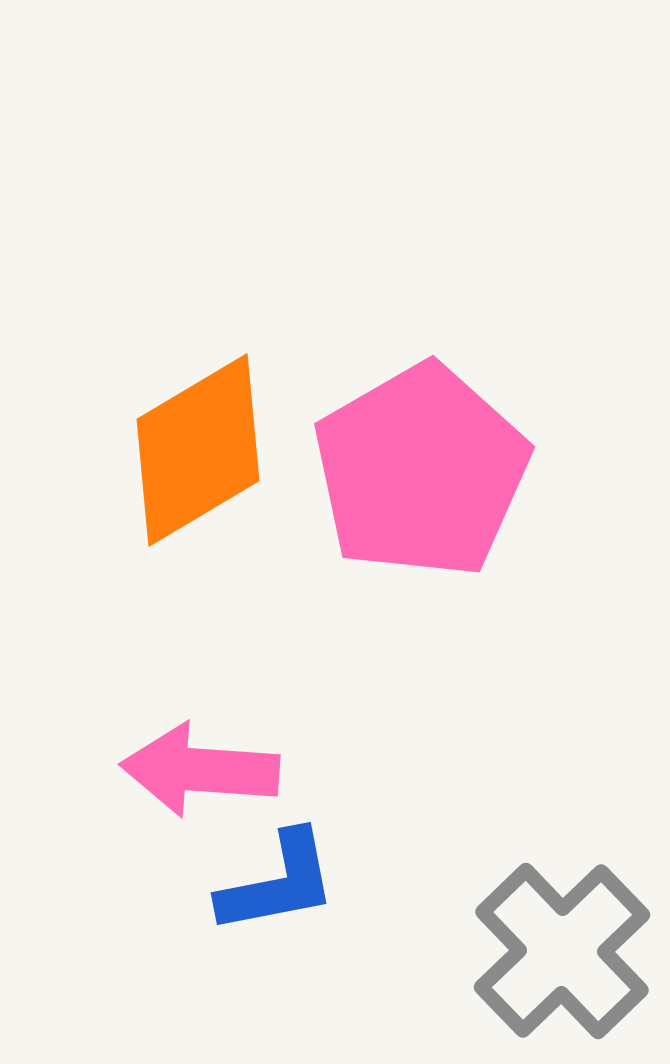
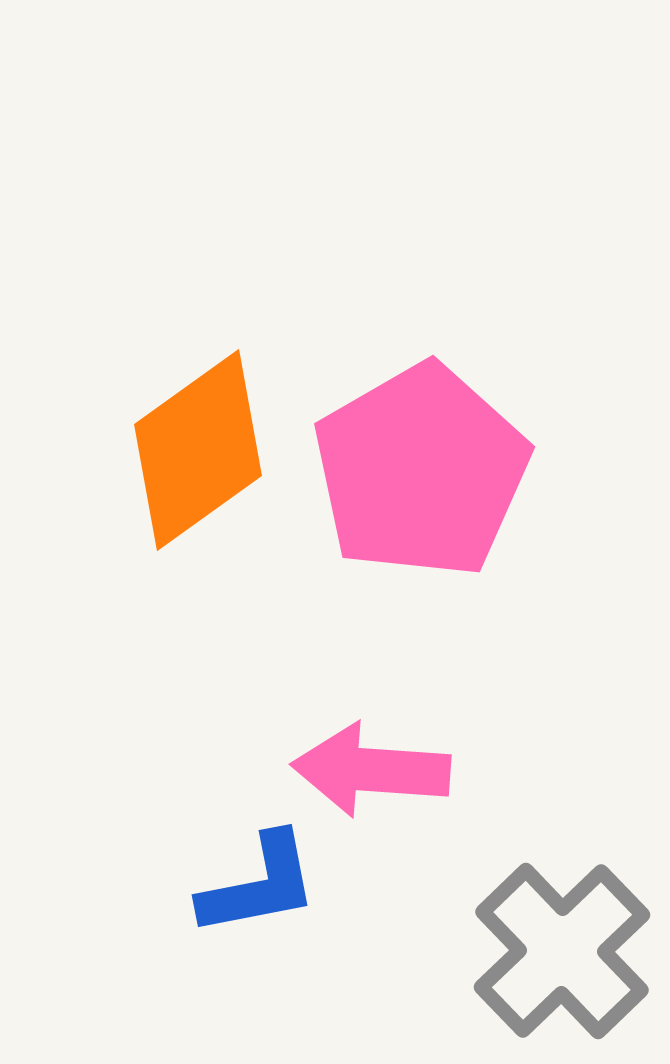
orange diamond: rotated 5 degrees counterclockwise
pink arrow: moved 171 px right
blue L-shape: moved 19 px left, 2 px down
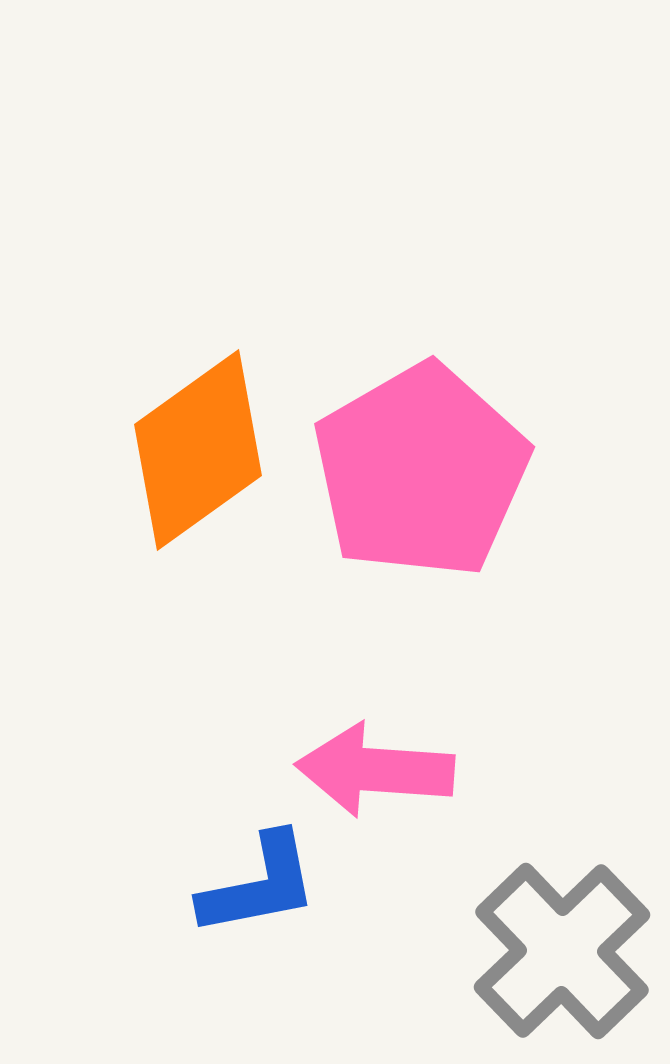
pink arrow: moved 4 px right
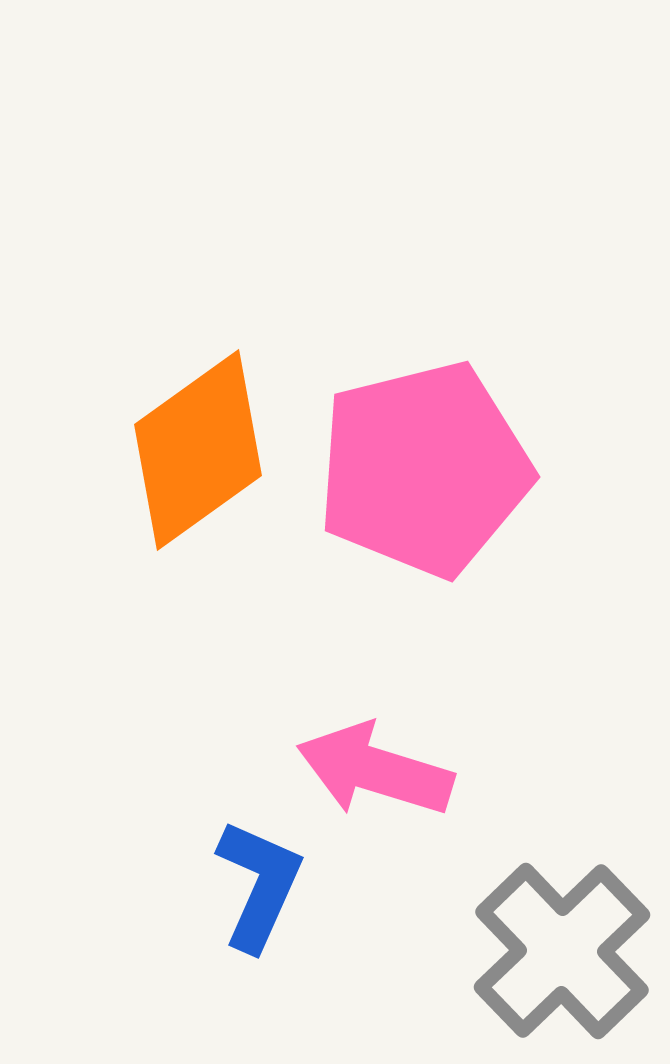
pink pentagon: moved 3 px right, 2 px up; rotated 16 degrees clockwise
pink arrow: rotated 13 degrees clockwise
blue L-shape: rotated 55 degrees counterclockwise
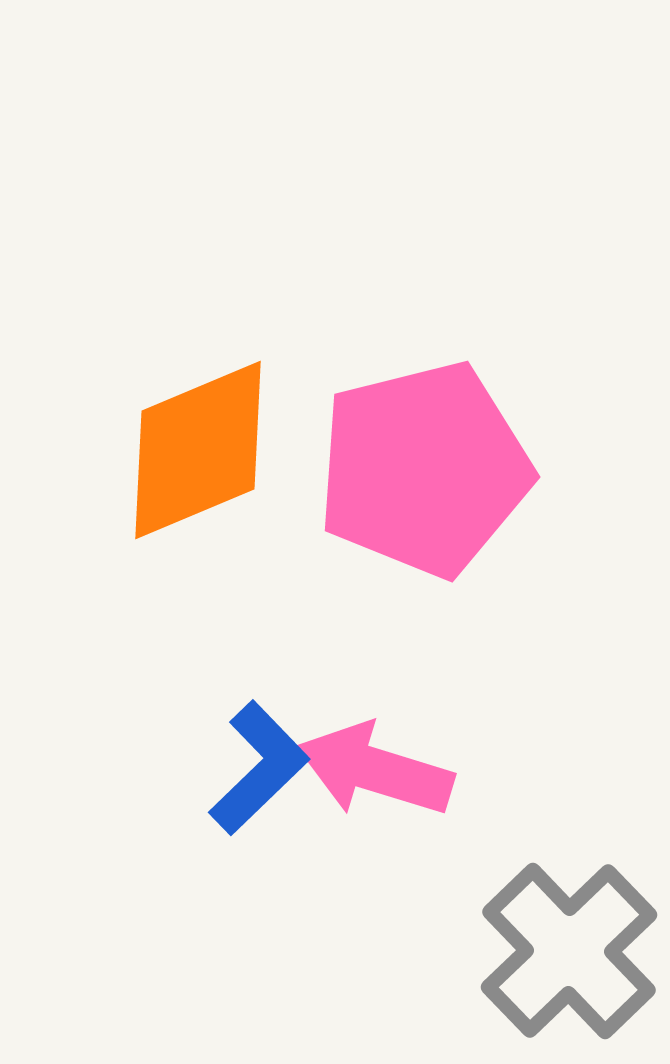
orange diamond: rotated 13 degrees clockwise
blue L-shape: moved 117 px up; rotated 22 degrees clockwise
gray cross: moved 7 px right
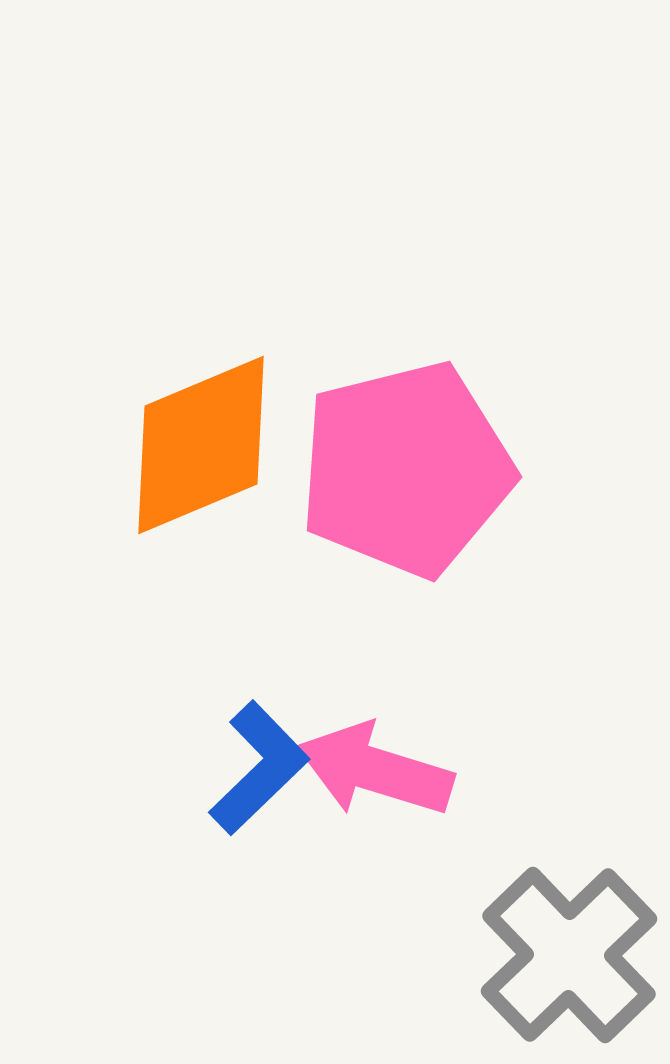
orange diamond: moved 3 px right, 5 px up
pink pentagon: moved 18 px left
gray cross: moved 4 px down
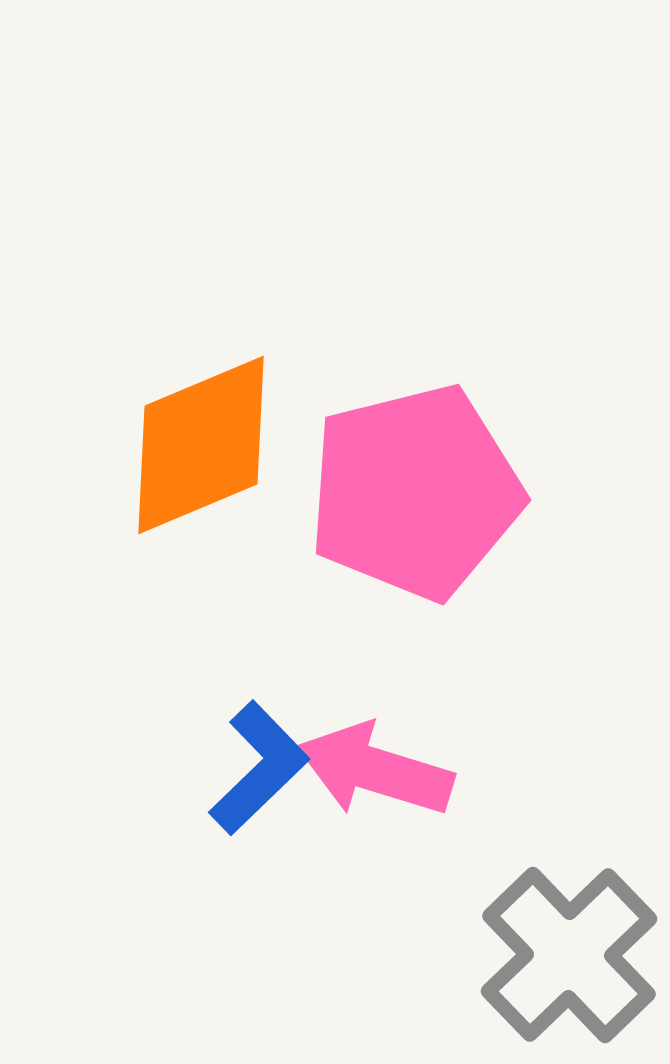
pink pentagon: moved 9 px right, 23 px down
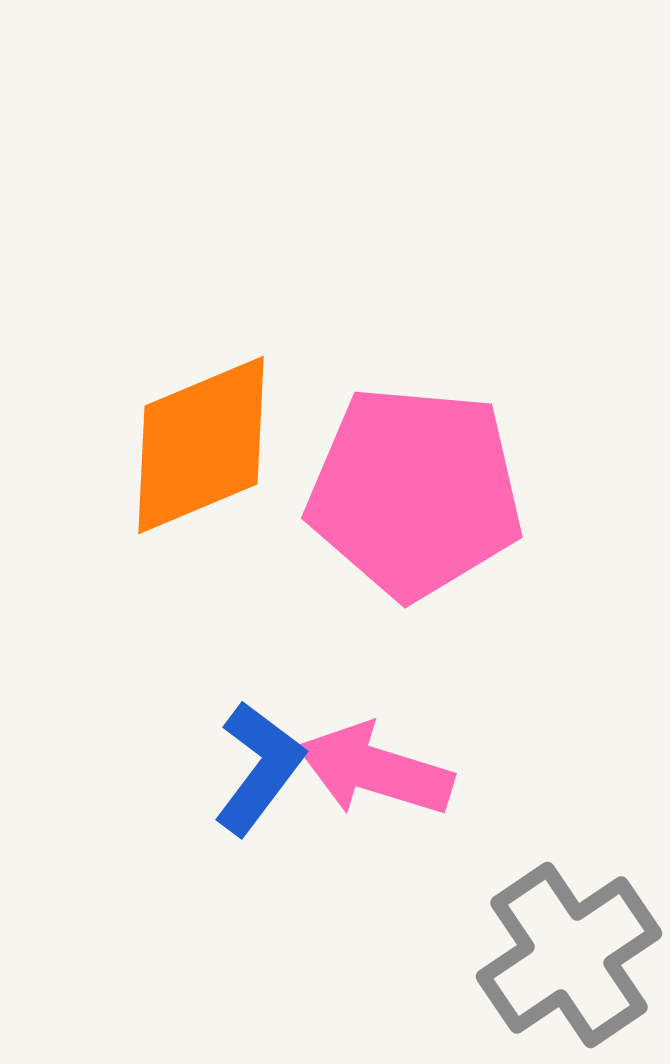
pink pentagon: rotated 19 degrees clockwise
blue L-shape: rotated 9 degrees counterclockwise
gray cross: rotated 10 degrees clockwise
